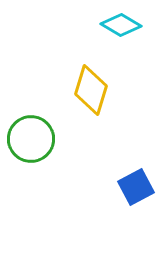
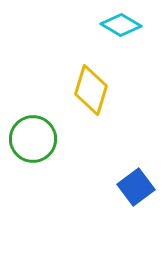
green circle: moved 2 px right
blue square: rotated 9 degrees counterclockwise
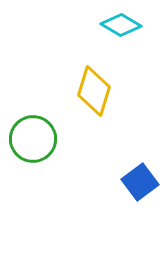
yellow diamond: moved 3 px right, 1 px down
blue square: moved 4 px right, 5 px up
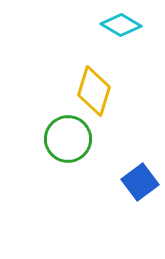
green circle: moved 35 px right
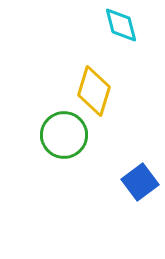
cyan diamond: rotated 45 degrees clockwise
green circle: moved 4 px left, 4 px up
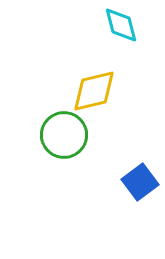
yellow diamond: rotated 60 degrees clockwise
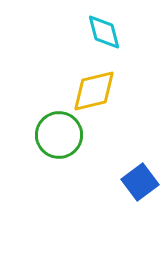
cyan diamond: moved 17 px left, 7 px down
green circle: moved 5 px left
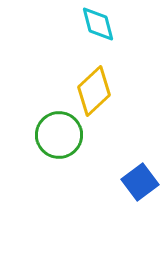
cyan diamond: moved 6 px left, 8 px up
yellow diamond: rotated 30 degrees counterclockwise
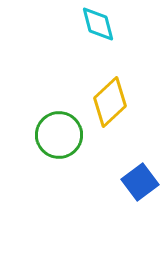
yellow diamond: moved 16 px right, 11 px down
